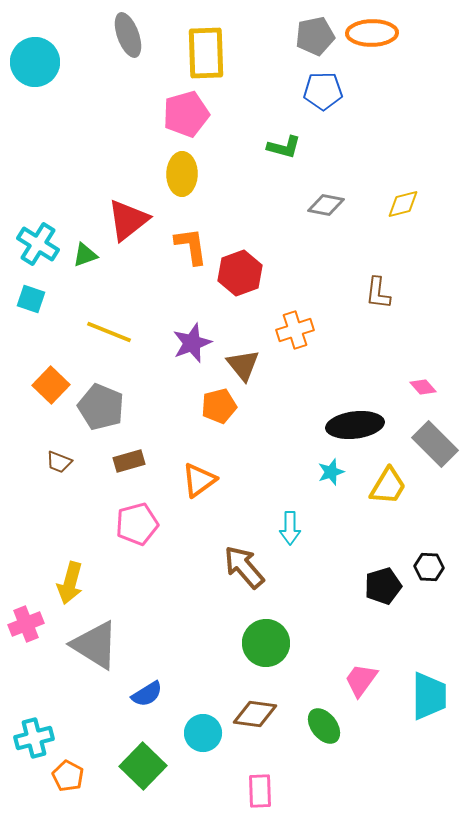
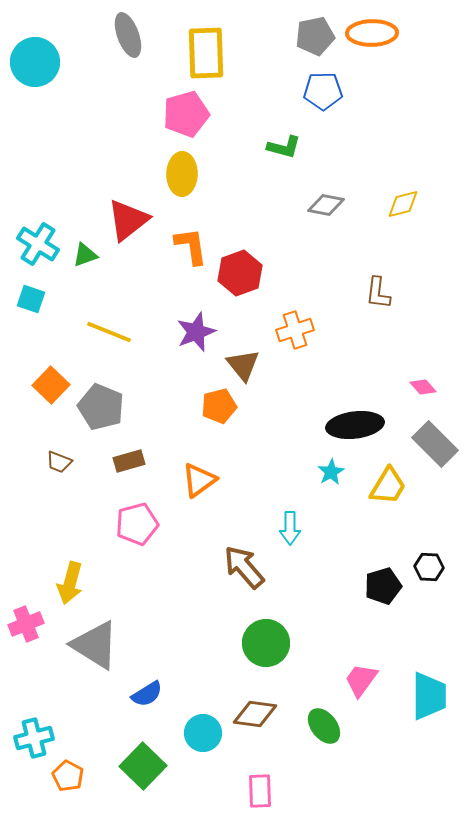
purple star at (192, 343): moved 4 px right, 11 px up
cyan star at (331, 472): rotated 12 degrees counterclockwise
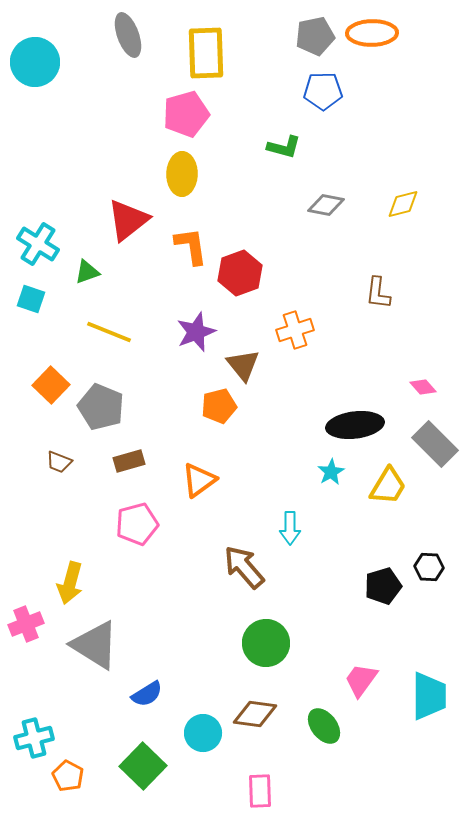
green triangle at (85, 255): moved 2 px right, 17 px down
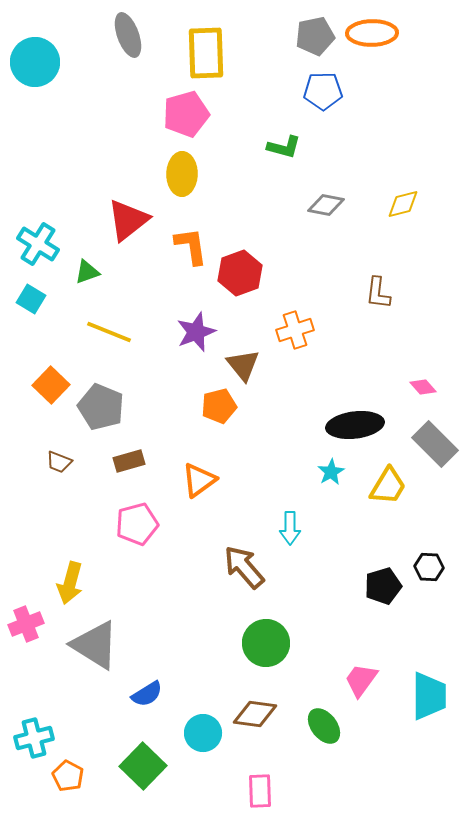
cyan square at (31, 299): rotated 12 degrees clockwise
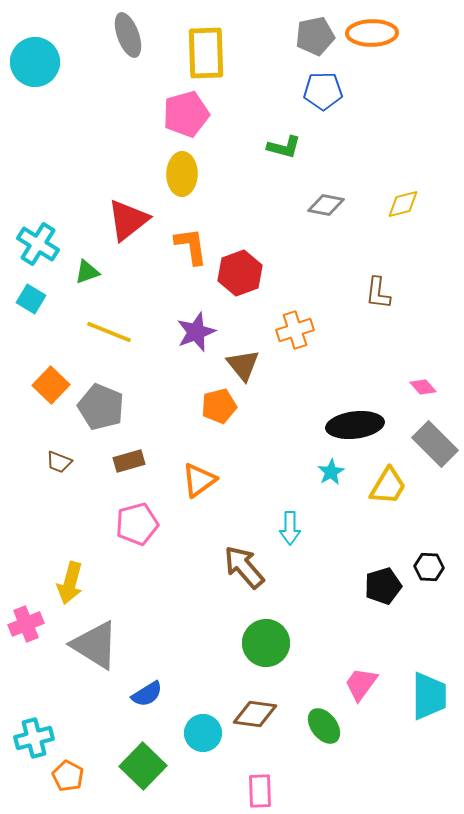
pink trapezoid at (361, 680): moved 4 px down
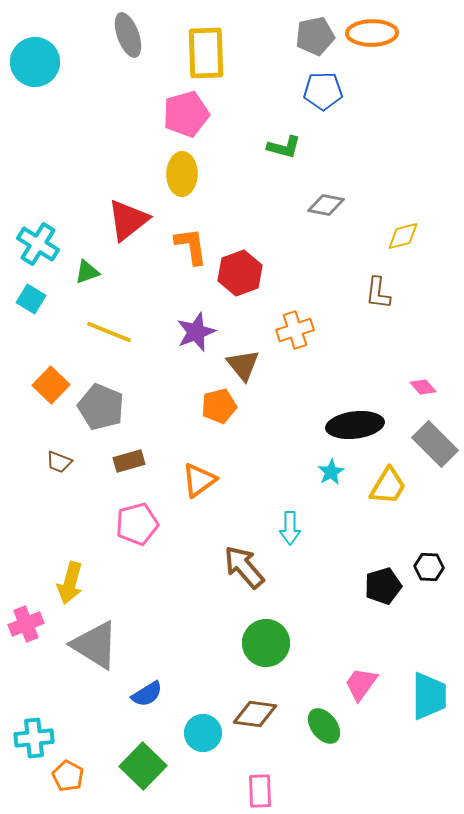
yellow diamond at (403, 204): moved 32 px down
cyan cross at (34, 738): rotated 9 degrees clockwise
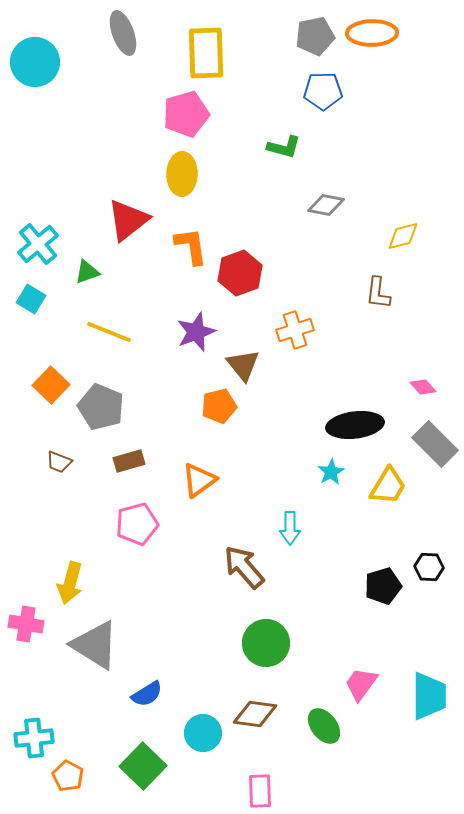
gray ellipse at (128, 35): moved 5 px left, 2 px up
cyan cross at (38, 244): rotated 18 degrees clockwise
pink cross at (26, 624): rotated 32 degrees clockwise
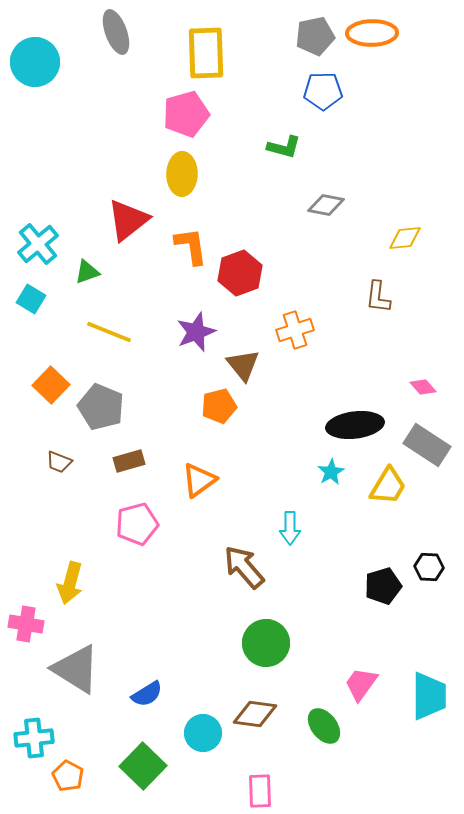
gray ellipse at (123, 33): moved 7 px left, 1 px up
yellow diamond at (403, 236): moved 2 px right, 2 px down; rotated 8 degrees clockwise
brown L-shape at (378, 293): moved 4 px down
gray rectangle at (435, 444): moved 8 px left, 1 px down; rotated 12 degrees counterclockwise
gray triangle at (95, 645): moved 19 px left, 24 px down
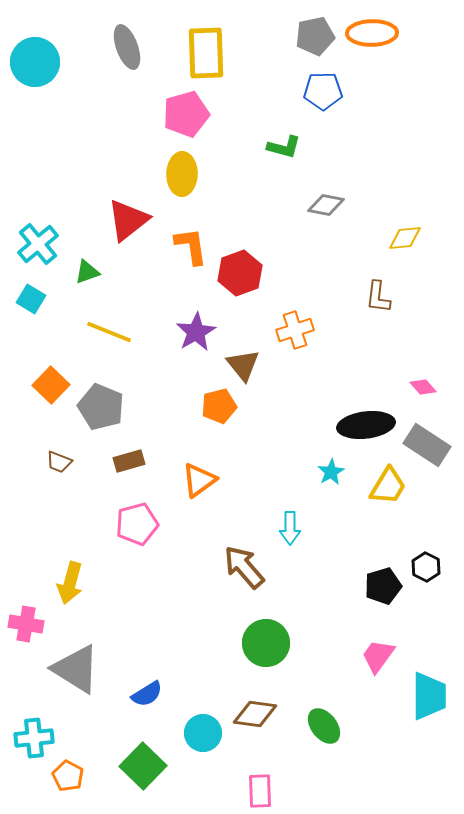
gray ellipse at (116, 32): moved 11 px right, 15 px down
purple star at (196, 332): rotated 9 degrees counterclockwise
black ellipse at (355, 425): moved 11 px right
black hexagon at (429, 567): moved 3 px left; rotated 24 degrees clockwise
pink trapezoid at (361, 684): moved 17 px right, 28 px up
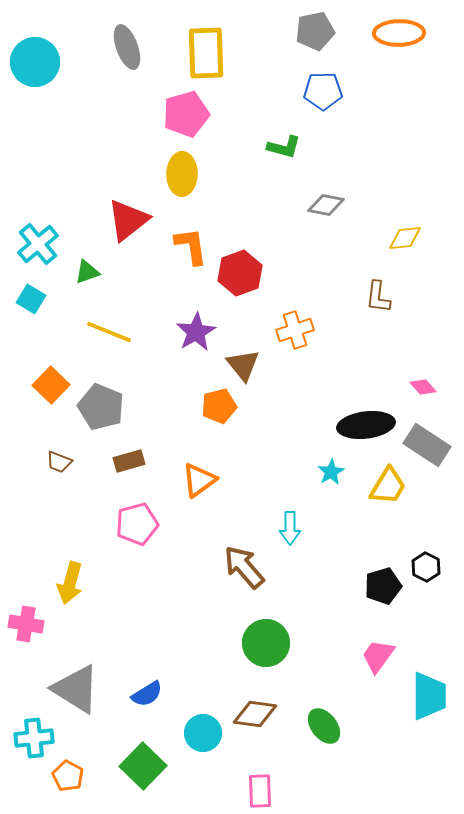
orange ellipse at (372, 33): moved 27 px right
gray pentagon at (315, 36): moved 5 px up
gray triangle at (76, 669): moved 20 px down
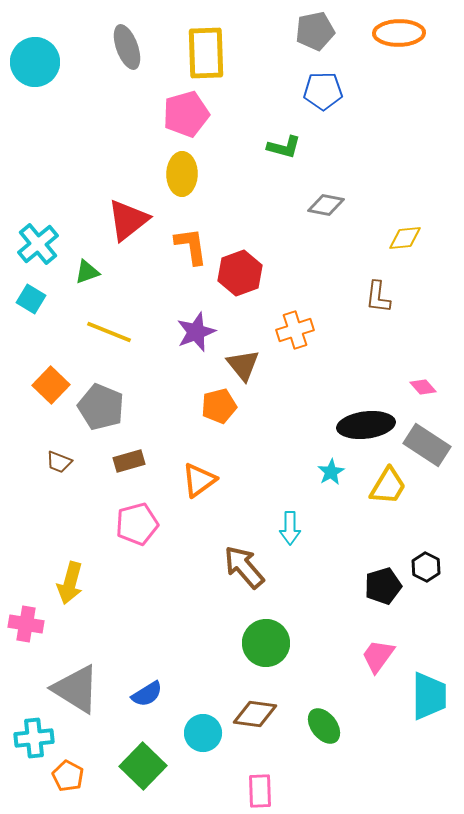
purple star at (196, 332): rotated 9 degrees clockwise
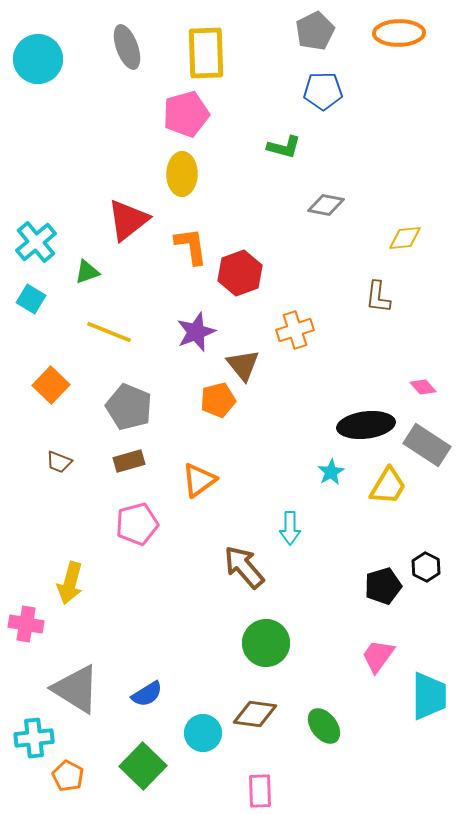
gray pentagon at (315, 31): rotated 15 degrees counterclockwise
cyan circle at (35, 62): moved 3 px right, 3 px up
cyan cross at (38, 244): moved 2 px left, 2 px up
orange pentagon at (219, 406): moved 1 px left, 6 px up
gray pentagon at (101, 407): moved 28 px right
